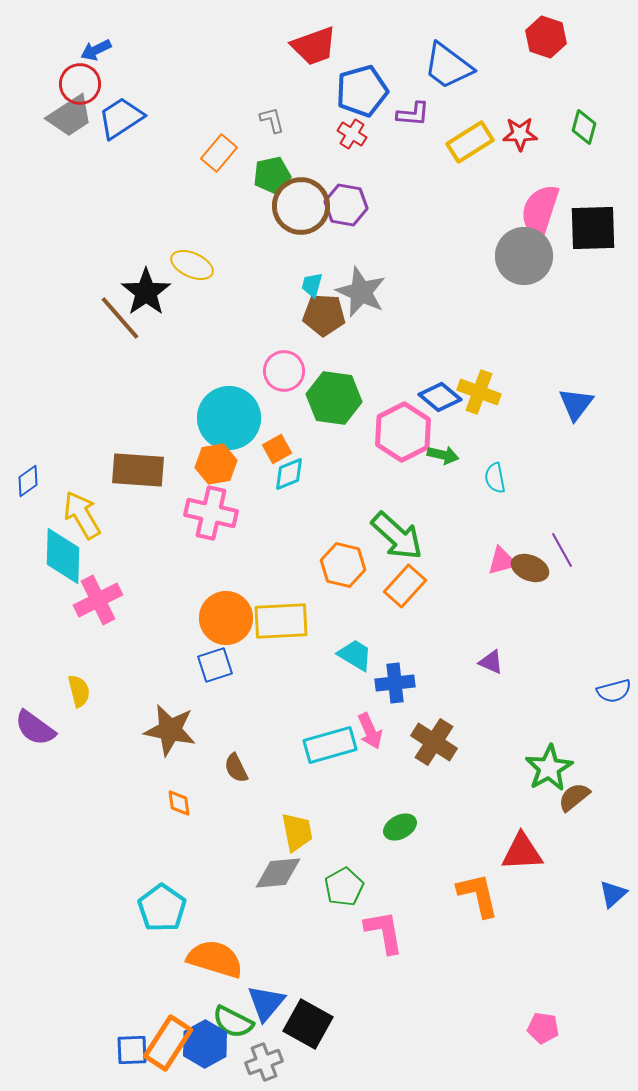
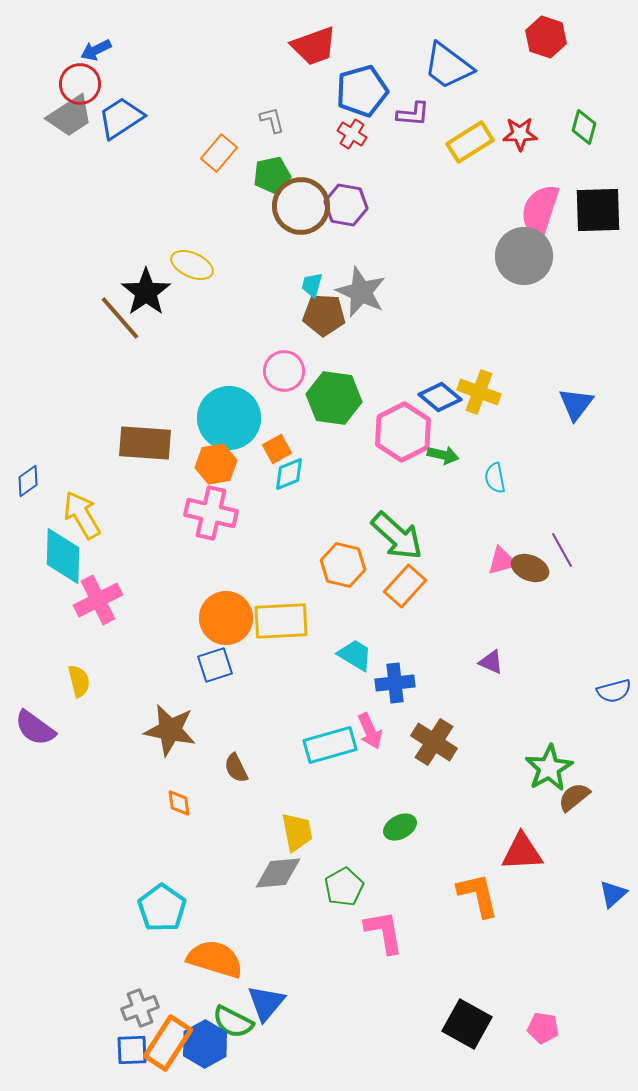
black square at (593, 228): moved 5 px right, 18 px up
brown rectangle at (138, 470): moved 7 px right, 27 px up
yellow semicircle at (79, 691): moved 10 px up
black square at (308, 1024): moved 159 px right
gray cross at (264, 1062): moved 124 px left, 54 px up
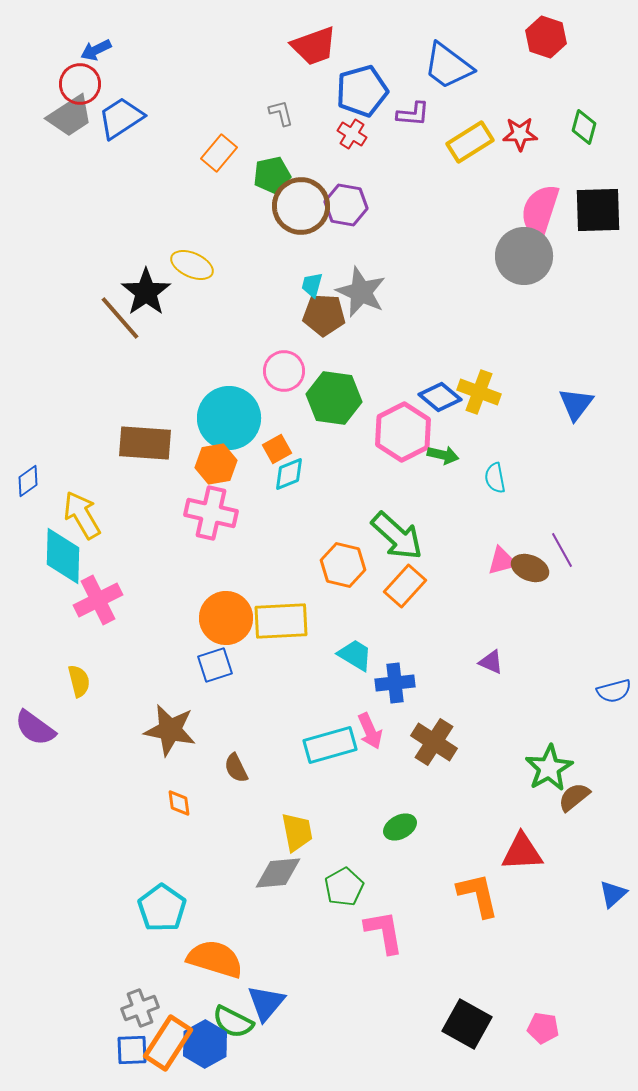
gray L-shape at (272, 120): moved 9 px right, 7 px up
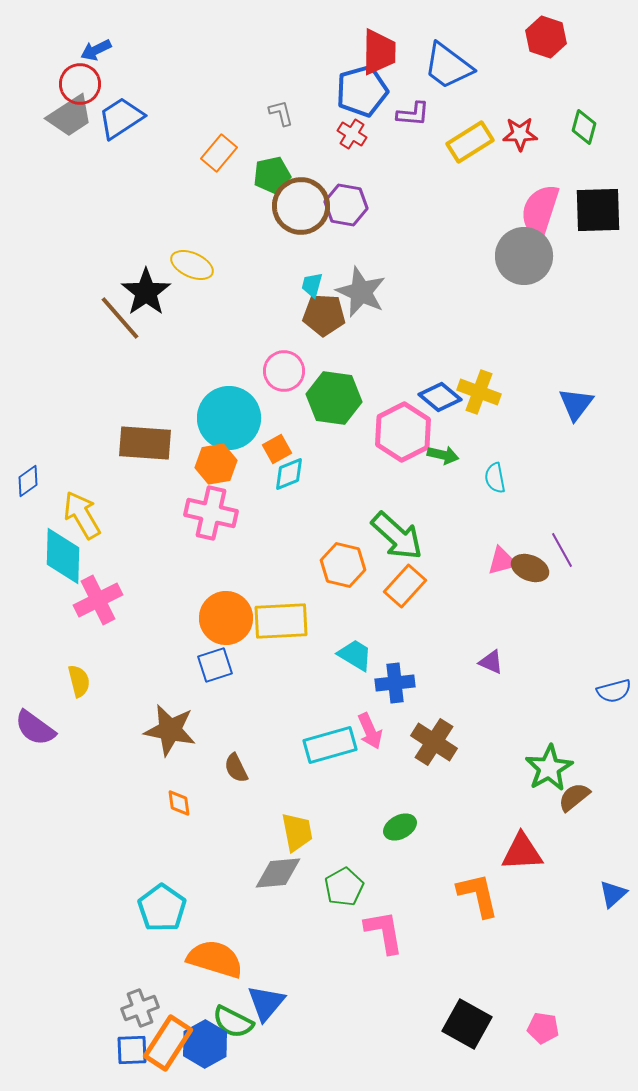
red trapezoid at (314, 46): moved 65 px right, 6 px down; rotated 69 degrees counterclockwise
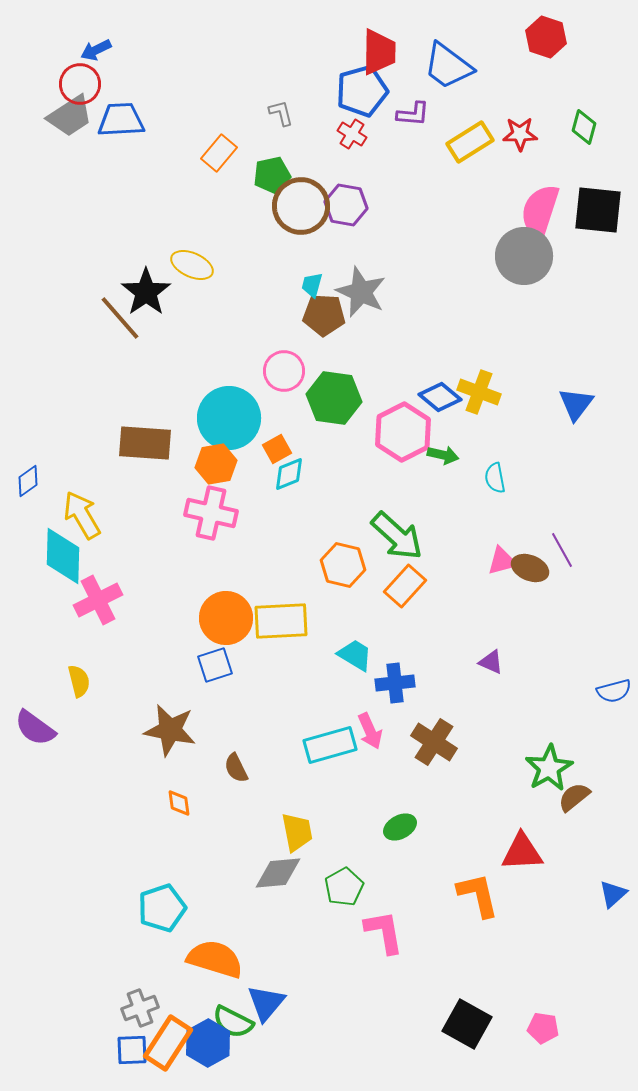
blue trapezoid at (121, 118): moved 2 px down; rotated 30 degrees clockwise
black square at (598, 210): rotated 8 degrees clockwise
cyan pentagon at (162, 908): rotated 18 degrees clockwise
blue hexagon at (205, 1044): moved 3 px right, 1 px up
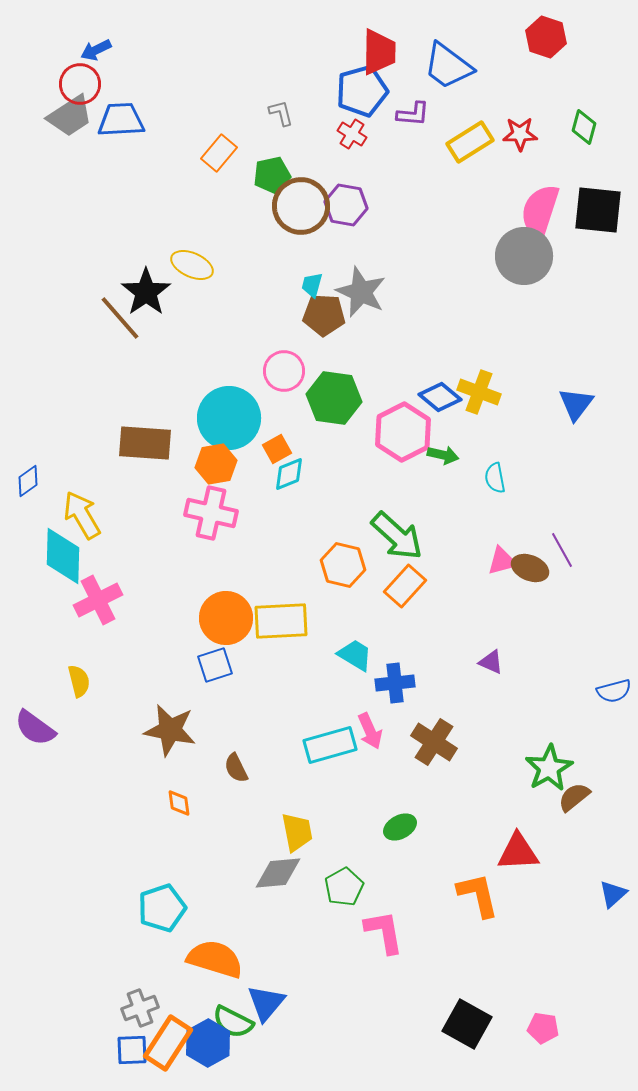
red triangle at (522, 852): moved 4 px left
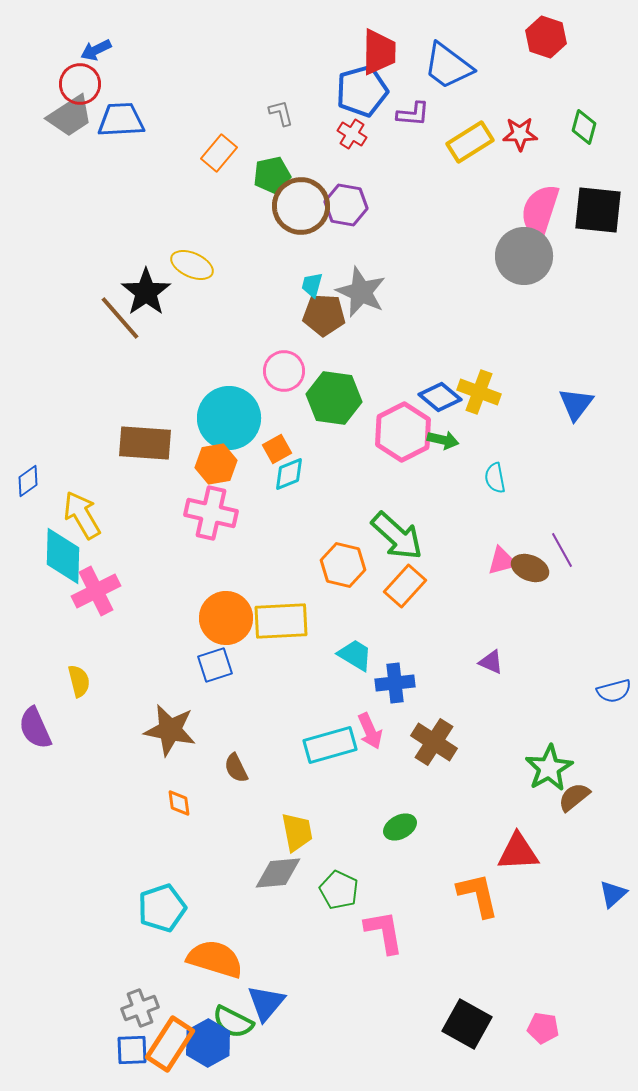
green arrow at (443, 455): moved 15 px up
pink cross at (98, 600): moved 2 px left, 9 px up
purple semicircle at (35, 728): rotated 30 degrees clockwise
green pentagon at (344, 887): moved 5 px left, 3 px down; rotated 18 degrees counterclockwise
orange rectangle at (168, 1043): moved 2 px right, 1 px down
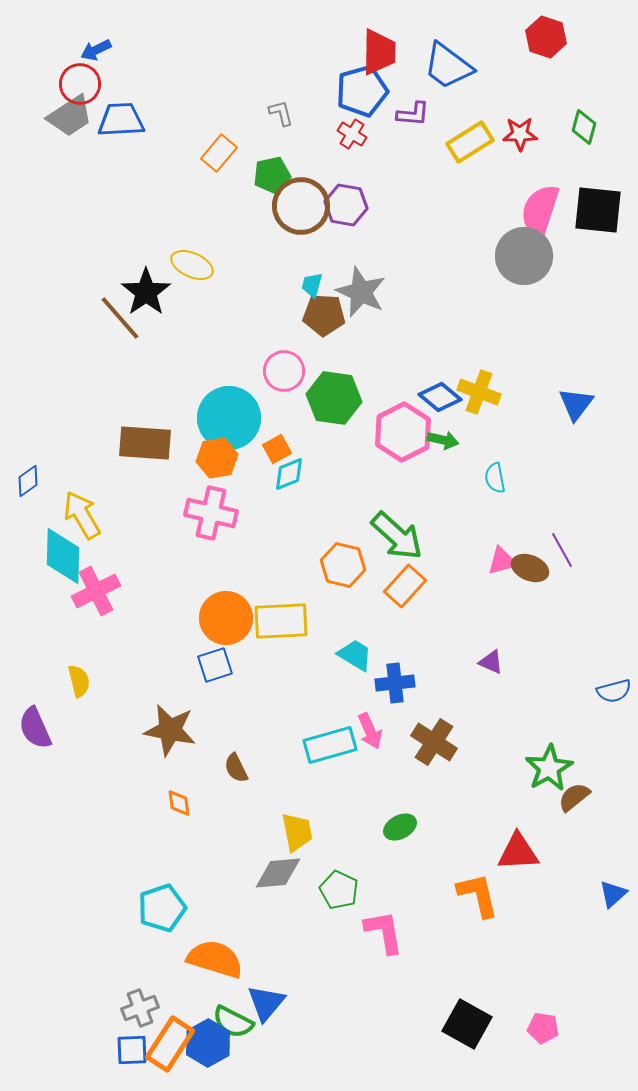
orange hexagon at (216, 464): moved 1 px right, 6 px up
